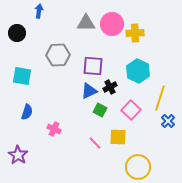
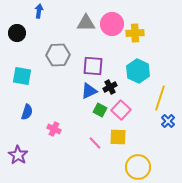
pink square: moved 10 px left
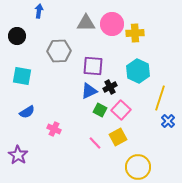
black circle: moved 3 px down
gray hexagon: moved 1 px right, 4 px up
blue semicircle: rotated 42 degrees clockwise
yellow square: rotated 30 degrees counterclockwise
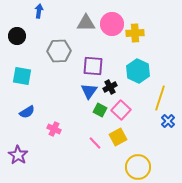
blue triangle: rotated 30 degrees counterclockwise
